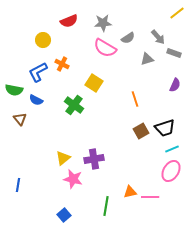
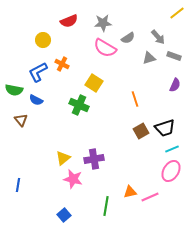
gray rectangle: moved 3 px down
gray triangle: moved 2 px right, 1 px up
green cross: moved 5 px right; rotated 12 degrees counterclockwise
brown triangle: moved 1 px right, 1 px down
pink line: rotated 24 degrees counterclockwise
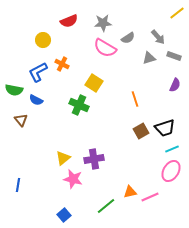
green line: rotated 42 degrees clockwise
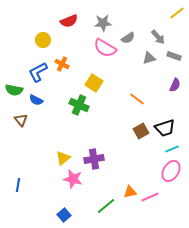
orange line: moved 2 px right; rotated 35 degrees counterclockwise
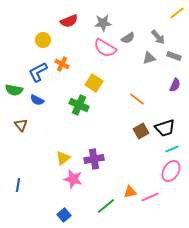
blue semicircle: moved 1 px right
brown triangle: moved 5 px down
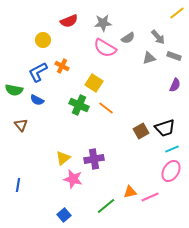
orange cross: moved 2 px down
orange line: moved 31 px left, 9 px down
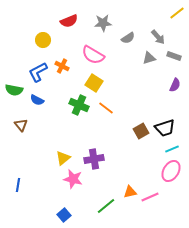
pink semicircle: moved 12 px left, 7 px down
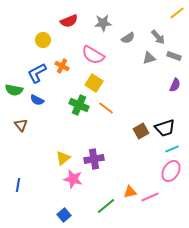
blue L-shape: moved 1 px left, 1 px down
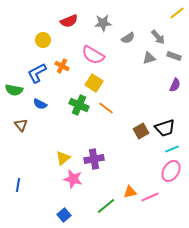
blue semicircle: moved 3 px right, 4 px down
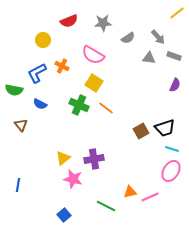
gray triangle: rotated 24 degrees clockwise
cyan line: rotated 40 degrees clockwise
green line: rotated 66 degrees clockwise
